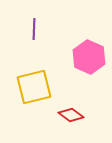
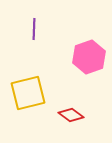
pink hexagon: rotated 16 degrees clockwise
yellow square: moved 6 px left, 6 px down
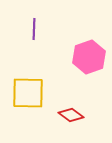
yellow square: rotated 15 degrees clockwise
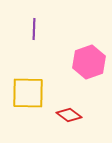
pink hexagon: moved 5 px down
red diamond: moved 2 px left
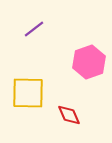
purple line: rotated 50 degrees clockwise
red diamond: rotated 30 degrees clockwise
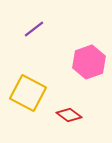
yellow square: rotated 27 degrees clockwise
red diamond: rotated 30 degrees counterclockwise
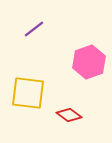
yellow square: rotated 21 degrees counterclockwise
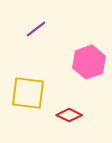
purple line: moved 2 px right
red diamond: rotated 10 degrees counterclockwise
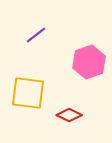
purple line: moved 6 px down
